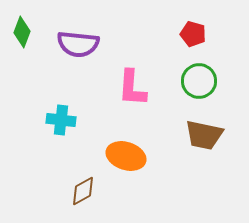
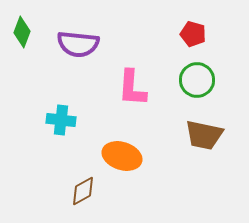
green circle: moved 2 px left, 1 px up
orange ellipse: moved 4 px left
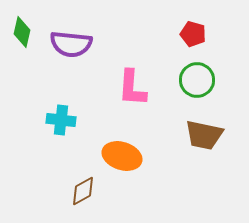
green diamond: rotated 8 degrees counterclockwise
purple semicircle: moved 7 px left
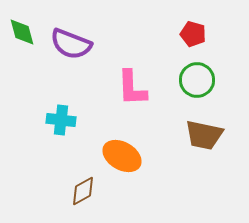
green diamond: rotated 28 degrees counterclockwise
purple semicircle: rotated 15 degrees clockwise
pink L-shape: rotated 6 degrees counterclockwise
orange ellipse: rotated 12 degrees clockwise
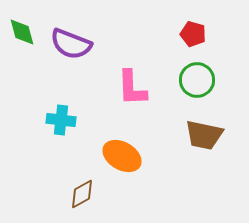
brown diamond: moved 1 px left, 3 px down
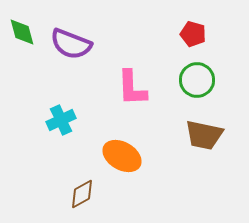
cyan cross: rotated 32 degrees counterclockwise
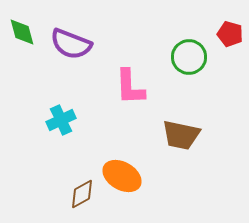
red pentagon: moved 37 px right
green circle: moved 8 px left, 23 px up
pink L-shape: moved 2 px left, 1 px up
brown trapezoid: moved 23 px left
orange ellipse: moved 20 px down
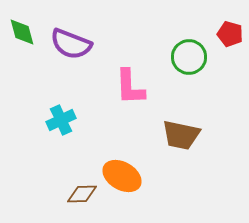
brown diamond: rotated 28 degrees clockwise
